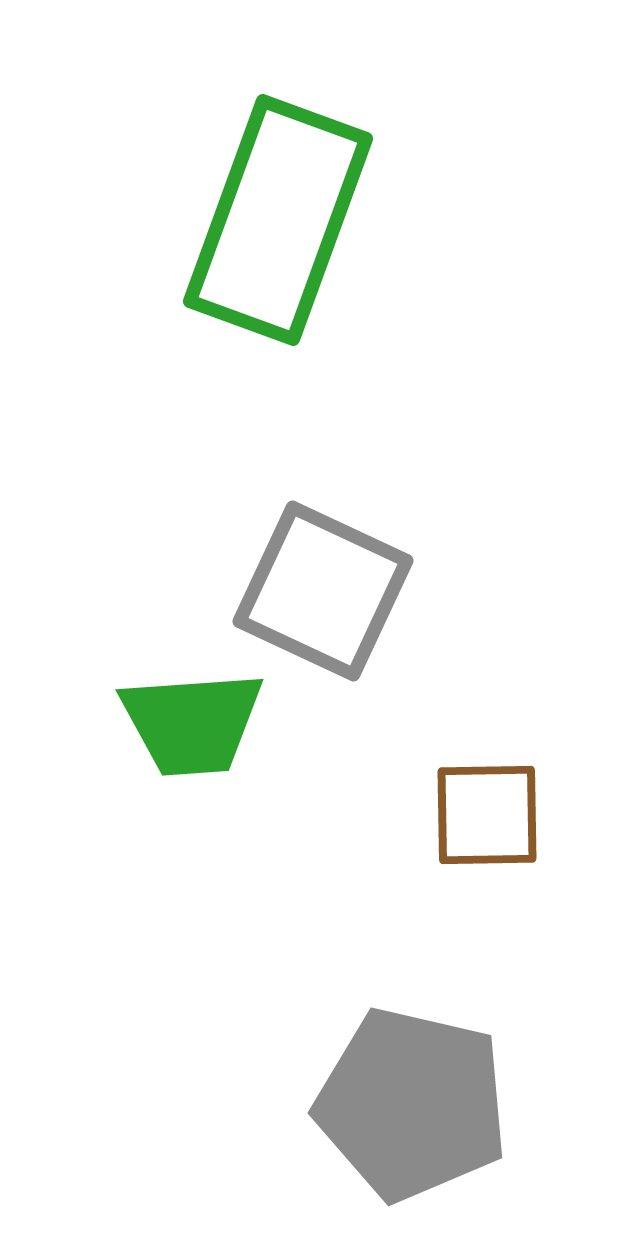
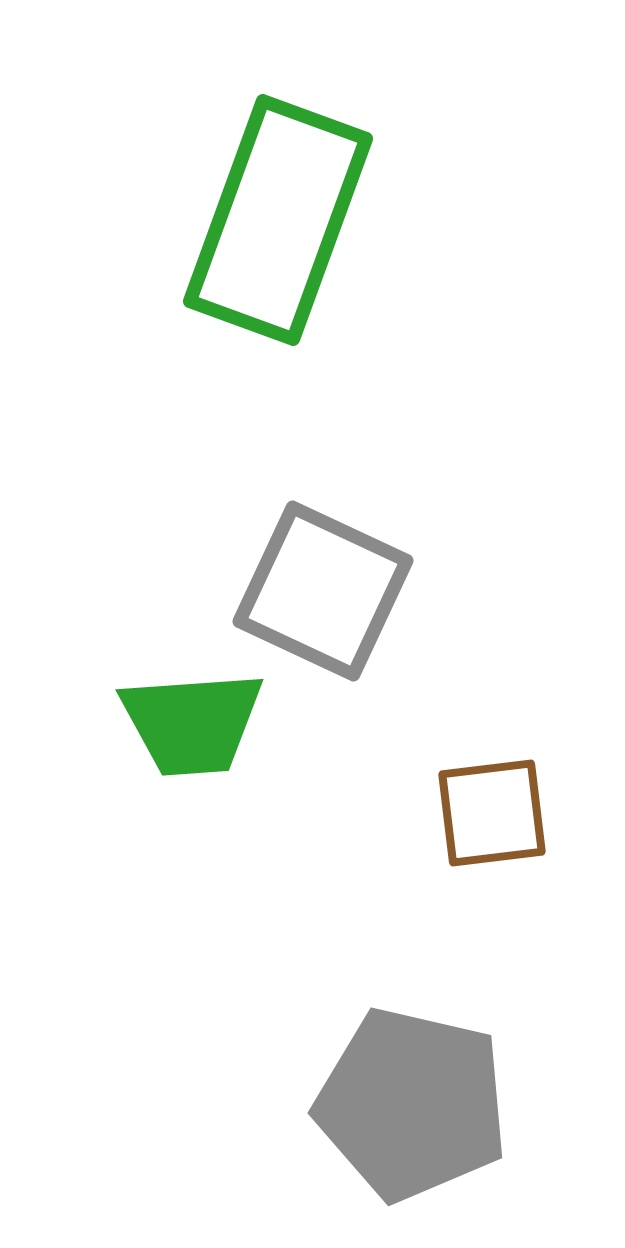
brown square: moved 5 px right, 2 px up; rotated 6 degrees counterclockwise
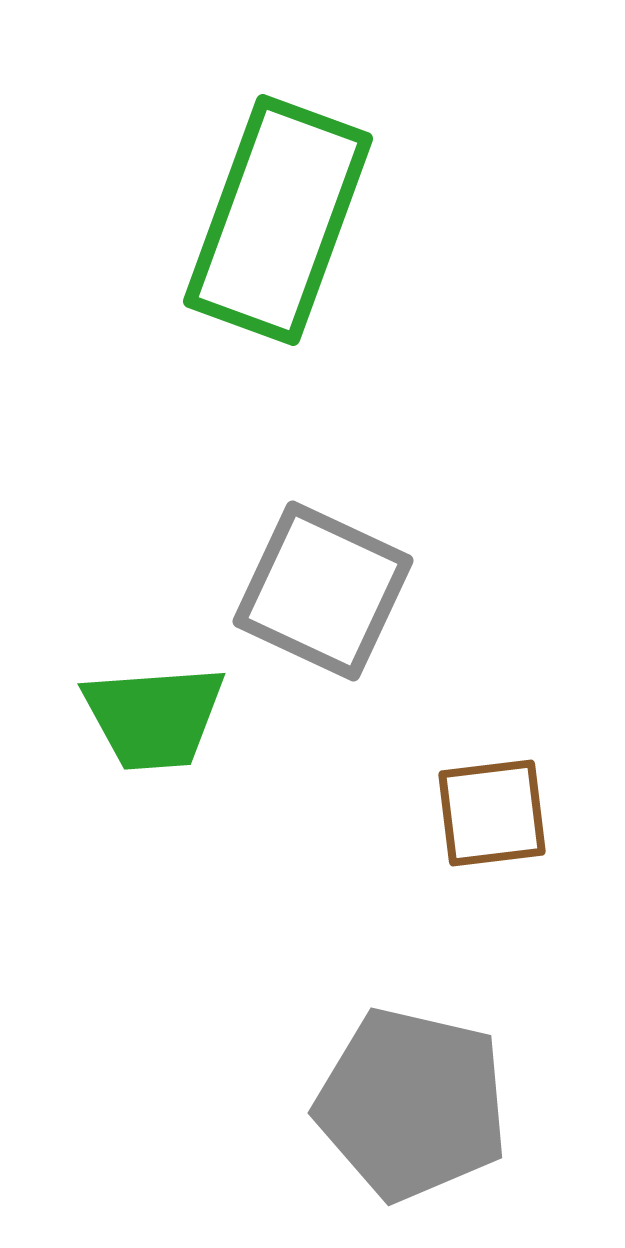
green trapezoid: moved 38 px left, 6 px up
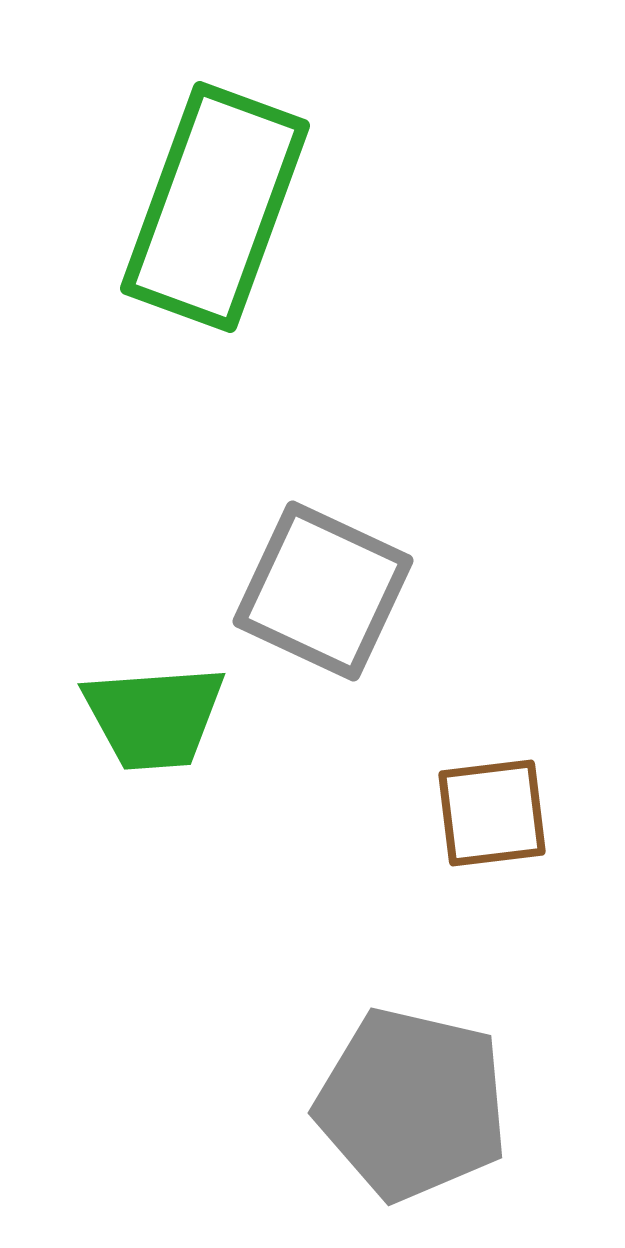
green rectangle: moved 63 px left, 13 px up
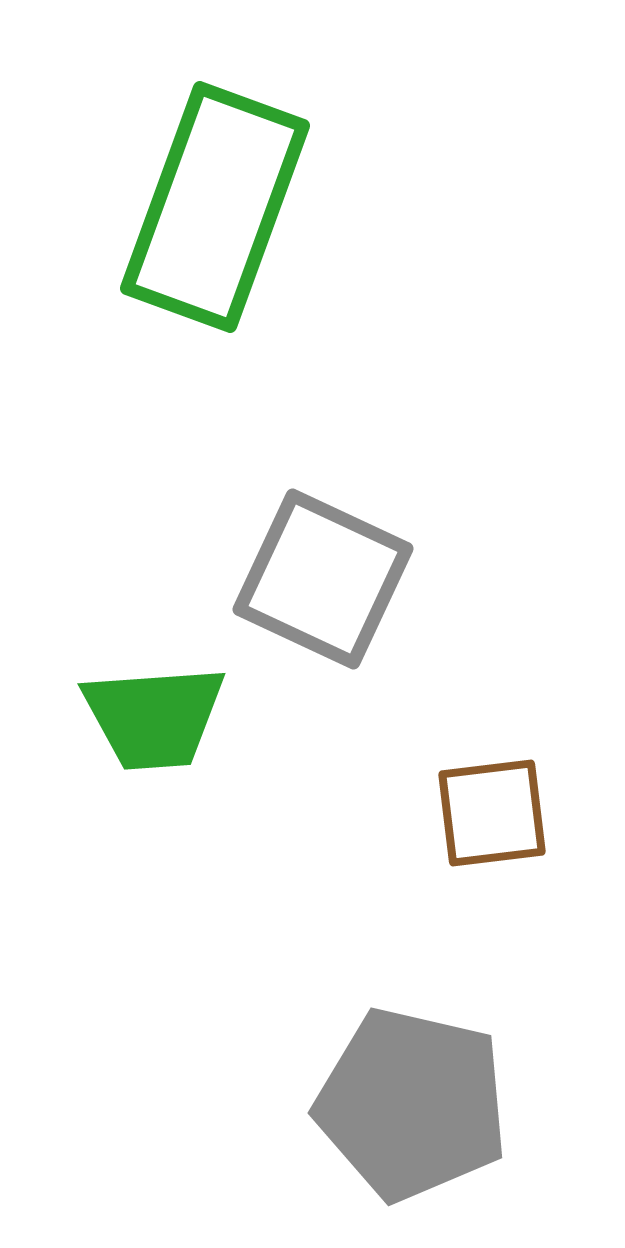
gray square: moved 12 px up
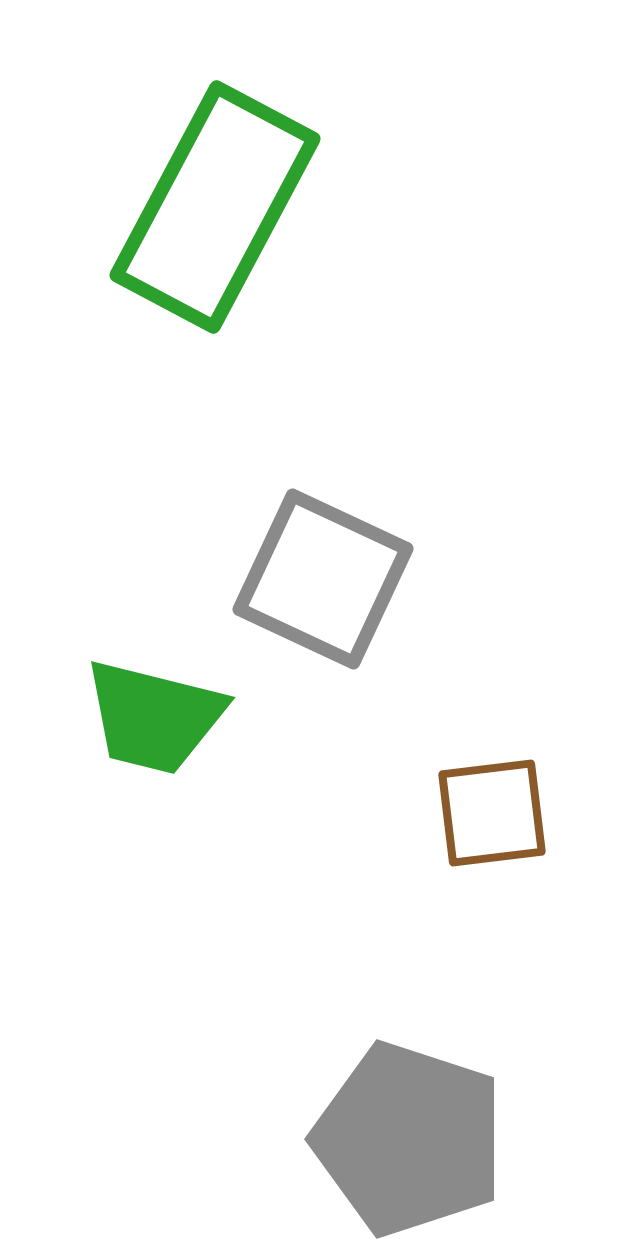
green rectangle: rotated 8 degrees clockwise
green trapezoid: rotated 18 degrees clockwise
gray pentagon: moved 3 px left, 35 px down; rotated 5 degrees clockwise
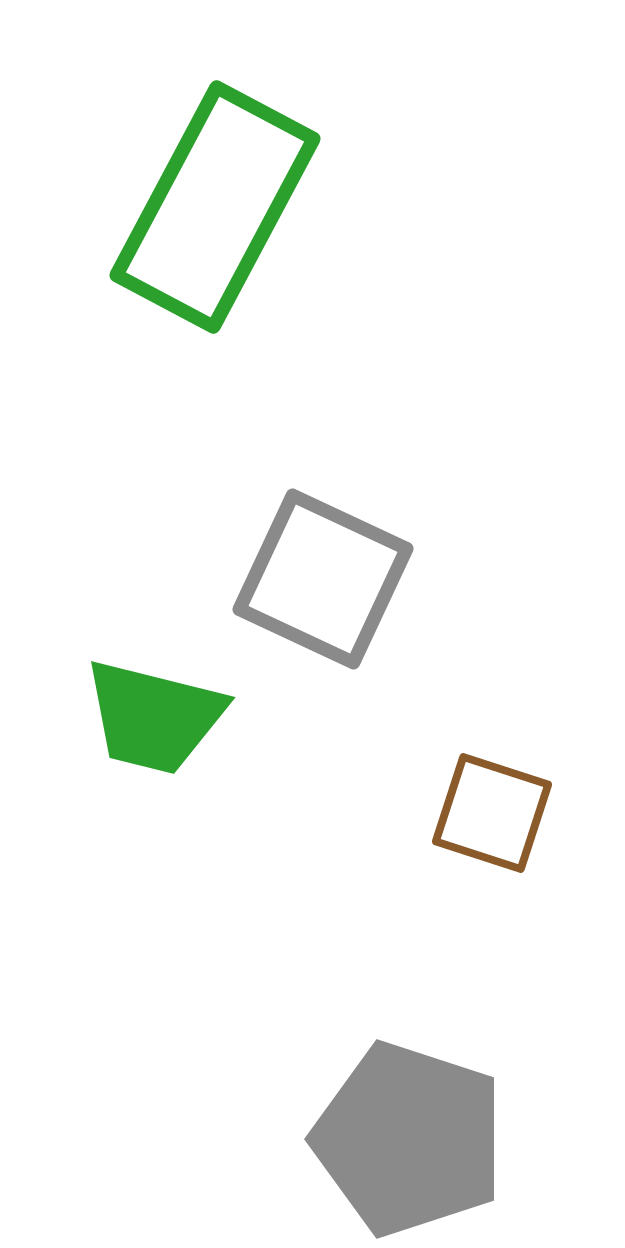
brown square: rotated 25 degrees clockwise
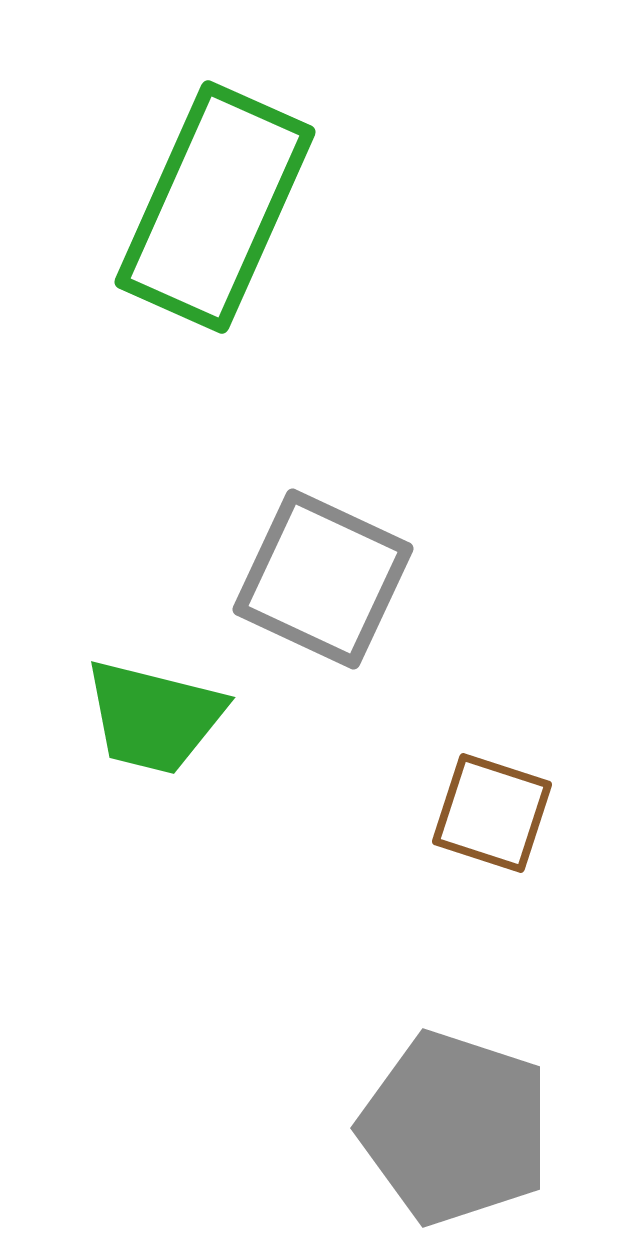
green rectangle: rotated 4 degrees counterclockwise
gray pentagon: moved 46 px right, 11 px up
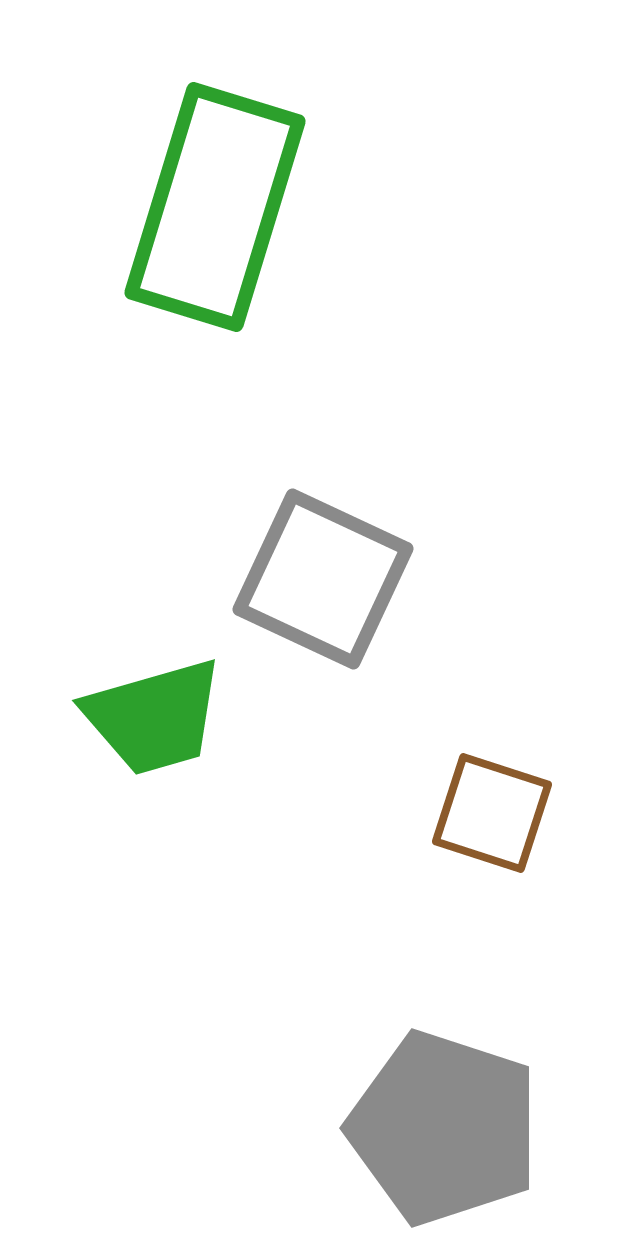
green rectangle: rotated 7 degrees counterclockwise
green trapezoid: rotated 30 degrees counterclockwise
gray pentagon: moved 11 px left
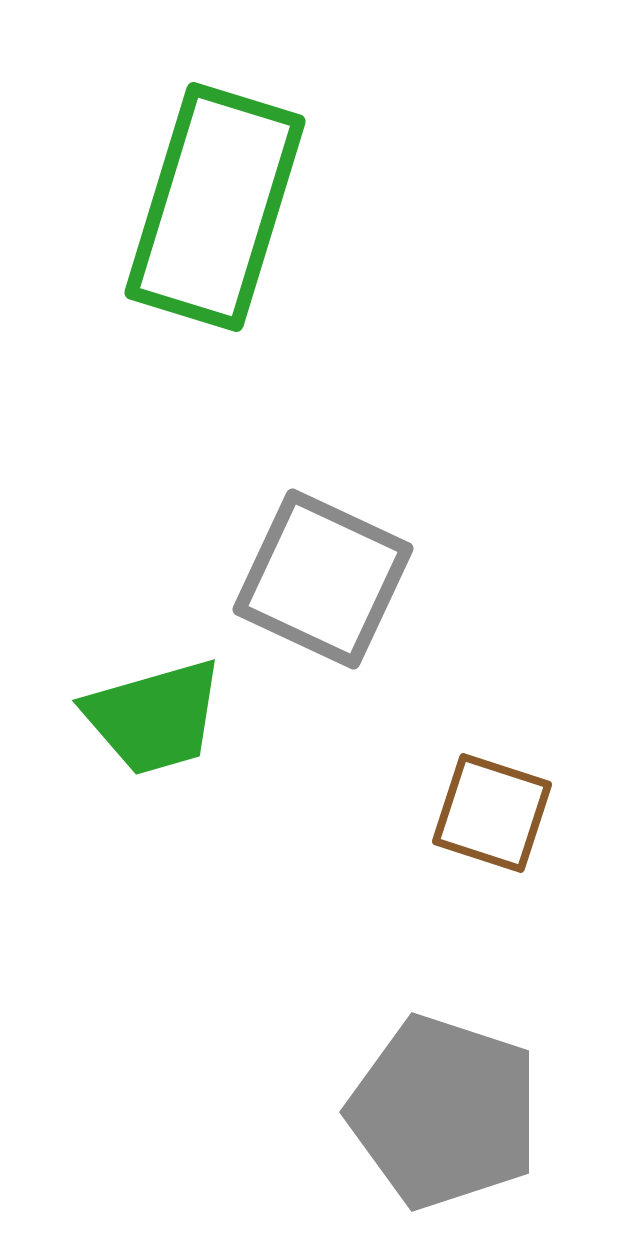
gray pentagon: moved 16 px up
